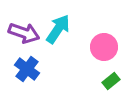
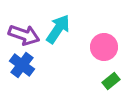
purple arrow: moved 2 px down
blue cross: moved 5 px left, 4 px up
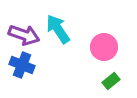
cyan arrow: rotated 68 degrees counterclockwise
blue cross: rotated 15 degrees counterclockwise
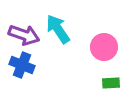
green rectangle: moved 2 px down; rotated 36 degrees clockwise
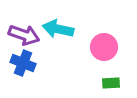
cyan arrow: rotated 44 degrees counterclockwise
blue cross: moved 1 px right, 2 px up
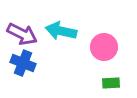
cyan arrow: moved 3 px right, 2 px down
purple arrow: moved 2 px left, 1 px up; rotated 8 degrees clockwise
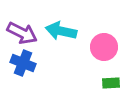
purple arrow: moved 1 px up
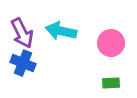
purple arrow: rotated 36 degrees clockwise
pink circle: moved 7 px right, 4 px up
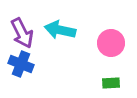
cyan arrow: moved 1 px left, 1 px up
blue cross: moved 2 px left, 1 px down
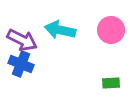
purple arrow: moved 7 px down; rotated 36 degrees counterclockwise
pink circle: moved 13 px up
